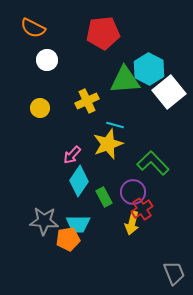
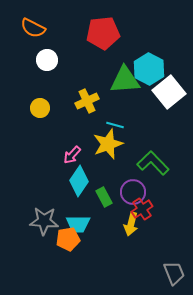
yellow arrow: moved 1 px left, 1 px down
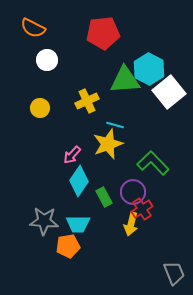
orange pentagon: moved 7 px down
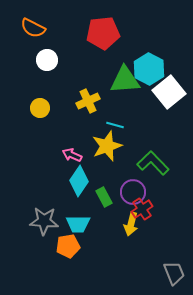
yellow cross: moved 1 px right
yellow star: moved 1 px left, 2 px down
pink arrow: rotated 72 degrees clockwise
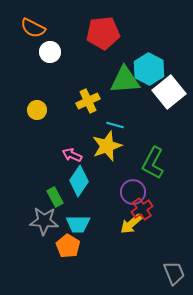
white circle: moved 3 px right, 8 px up
yellow circle: moved 3 px left, 2 px down
green L-shape: rotated 108 degrees counterclockwise
green rectangle: moved 49 px left
yellow arrow: rotated 35 degrees clockwise
orange pentagon: rotated 30 degrees counterclockwise
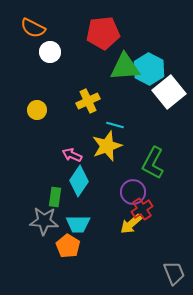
green triangle: moved 13 px up
green rectangle: rotated 36 degrees clockwise
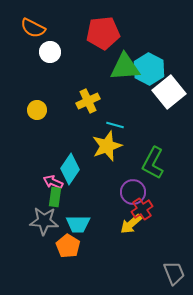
pink arrow: moved 19 px left, 27 px down
cyan diamond: moved 9 px left, 12 px up
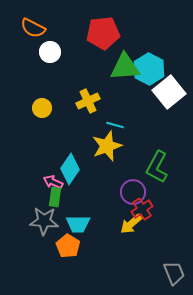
yellow circle: moved 5 px right, 2 px up
green L-shape: moved 4 px right, 4 px down
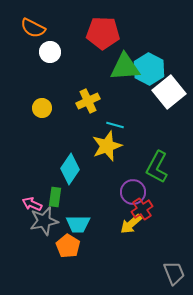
red pentagon: rotated 8 degrees clockwise
pink arrow: moved 21 px left, 22 px down
gray star: rotated 16 degrees counterclockwise
